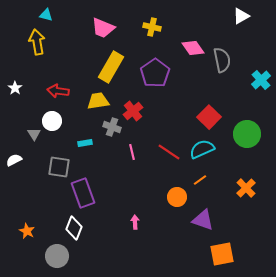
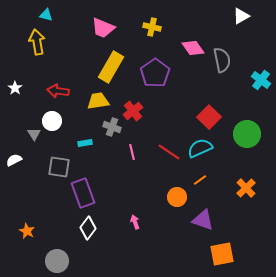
cyan cross: rotated 12 degrees counterclockwise
cyan semicircle: moved 2 px left, 1 px up
pink arrow: rotated 16 degrees counterclockwise
white diamond: moved 14 px right; rotated 15 degrees clockwise
gray circle: moved 5 px down
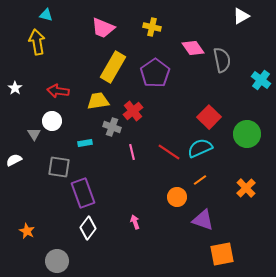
yellow rectangle: moved 2 px right
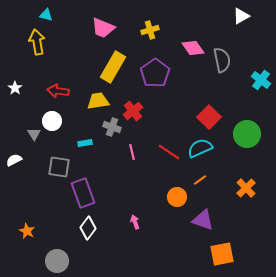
yellow cross: moved 2 px left, 3 px down; rotated 30 degrees counterclockwise
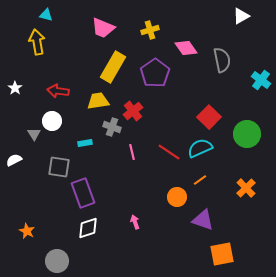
pink diamond: moved 7 px left
white diamond: rotated 35 degrees clockwise
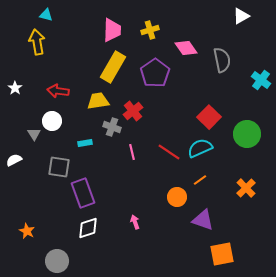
pink trapezoid: moved 9 px right, 2 px down; rotated 110 degrees counterclockwise
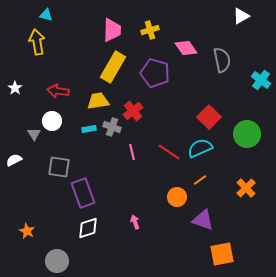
purple pentagon: rotated 20 degrees counterclockwise
cyan rectangle: moved 4 px right, 14 px up
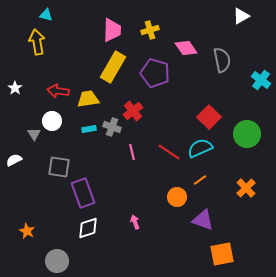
yellow trapezoid: moved 10 px left, 2 px up
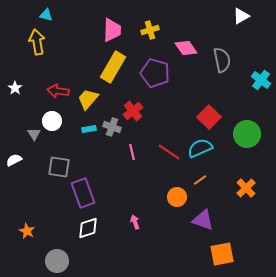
yellow trapezoid: rotated 40 degrees counterclockwise
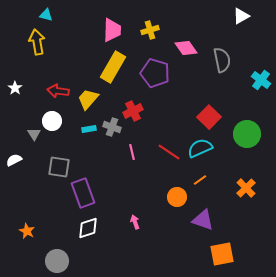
red cross: rotated 12 degrees clockwise
